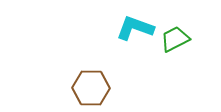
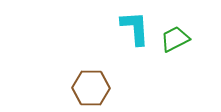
cyan L-shape: rotated 66 degrees clockwise
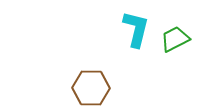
cyan L-shape: moved 1 px right, 1 px down; rotated 18 degrees clockwise
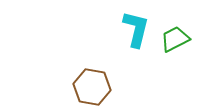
brown hexagon: moved 1 px right, 1 px up; rotated 9 degrees clockwise
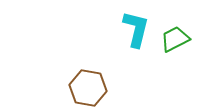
brown hexagon: moved 4 px left, 1 px down
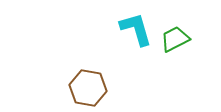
cyan L-shape: rotated 30 degrees counterclockwise
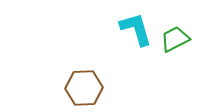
brown hexagon: moved 4 px left; rotated 12 degrees counterclockwise
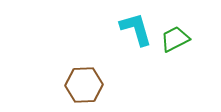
brown hexagon: moved 3 px up
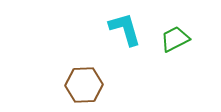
cyan L-shape: moved 11 px left
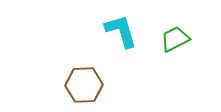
cyan L-shape: moved 4 px left, 2 px down
